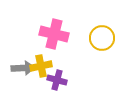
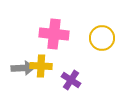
pink cross: rotated 8 degrees counterclockwise
yellow cross: rotated 15 degrees clockwise
purple cross: moved 14 px right; rotated 18 degrees clockwise
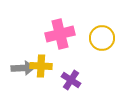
pink cross: moved 6 px right; rotated 20 degrees counterclockwise
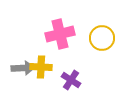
yellow cross: moved 1 px down
